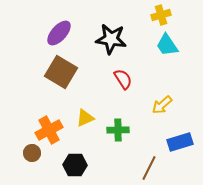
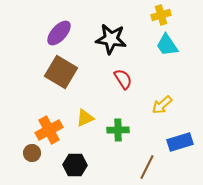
brown line: moved 2 px left, 1 px up
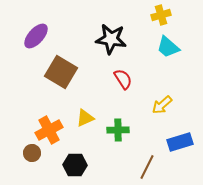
purple ellipse: moved 23 px left, 3 px down
cyan trapezoid: moved 1 px right, 2 px down; rotated 15 degrees counterclockwise
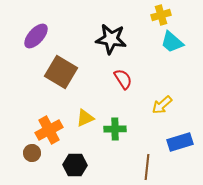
cyan trapezoid: moved 4 px right, 5 px up
green cross: moved 3 px left, 1 px up
brown line: rotated 20 degrees counterclockwise
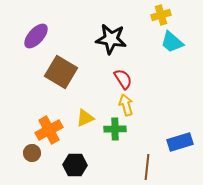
yellow arrow: moved 36 px left; rotated 115 degrees clockwise
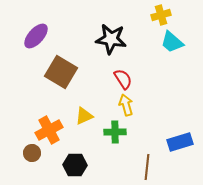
yellow triangle: moved 1 px left, 2 px up
green cross: moved 3 px down
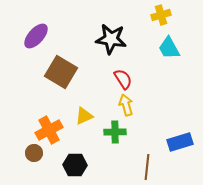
cyan trapezoid: moved 3 px left, 6 px down; rotated 20 degrees clockwise
brown circle: moved 2 px right
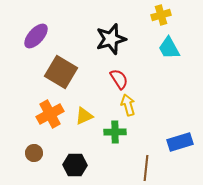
black star: rotated 24 degrees counterclockwise
red semicircle: moved 4 px left
yellow arrow: moved 2 px right
orange cross: moved 1 px right, 16 px up
brown line: moved 1 px left, 1 px down
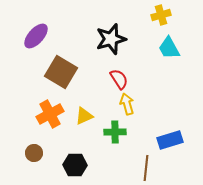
yellow arrow: moved 1 px left, 1 px up
blue rectangle: moved 10 px left, 2 px up
